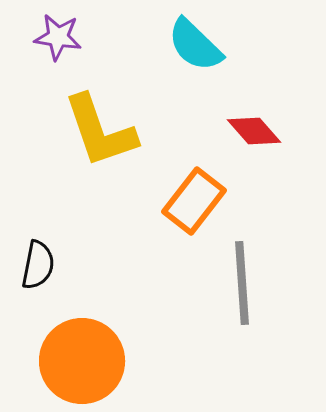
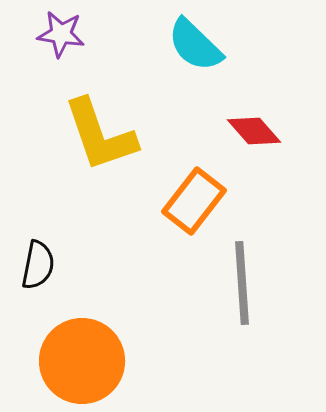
purple star: moved 3 px right, 3 px up
yellow L-shape: moved 4 px down
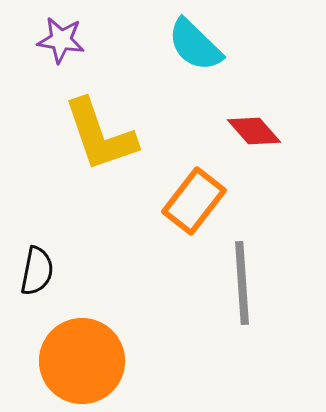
purple star: moved 6 px down
black semicircle: moved 1 px left, 6 px down
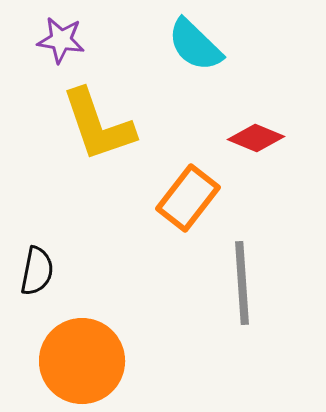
red diamond: moved 2 px right, 7 px down; rotated 26 degrees counterclockwise
yellow L-shape: moved 2 px left, 10 px up
orange rectangle: moved 6 px left, 3 px up
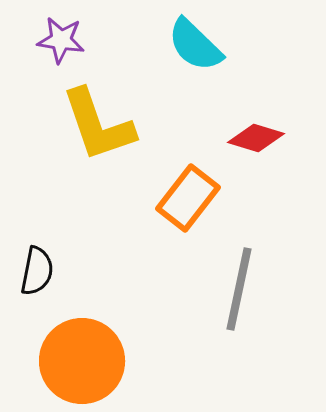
red diamond: rotated 6 degrees counterclockwise
gray line: moved 3 px left, 6 px down; rotated 16 degrees clockwise
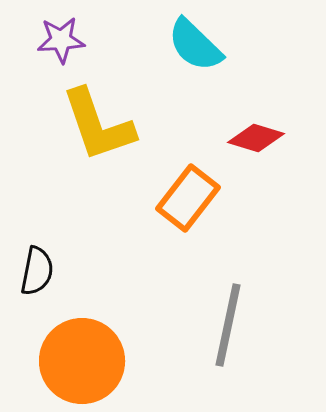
purple star: rotated 12 degrees counterclockwise
gray line: moved 11 px left, 36 px down
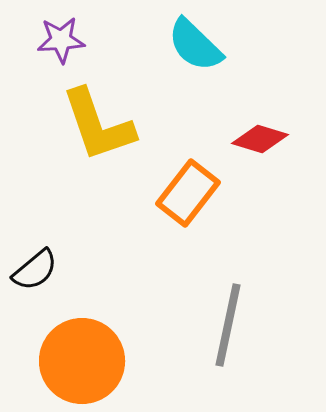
red diamond: moved 4 px right, 1 px down
orange rectangle: moved 5 px up
black semicircle: moved 2 px left, 1 px up; rotated 39 degrees clockwise
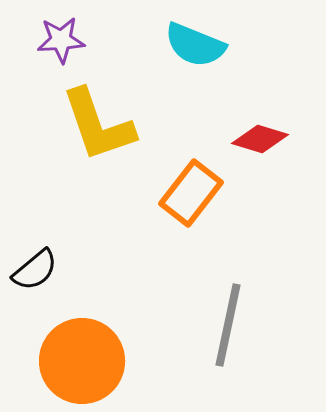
cyan semicircle: rotated 22 degrees counterclockwise
orange rectangle: moved 3 px right
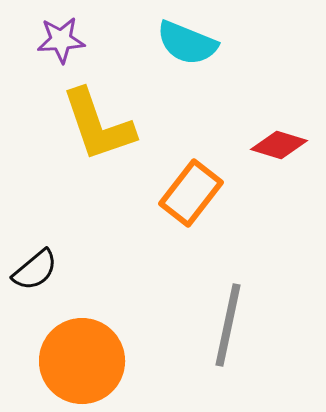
cyan semicircle: moved 8 px left, 2 px up
red diamond: moved 19 px right, 6 px down
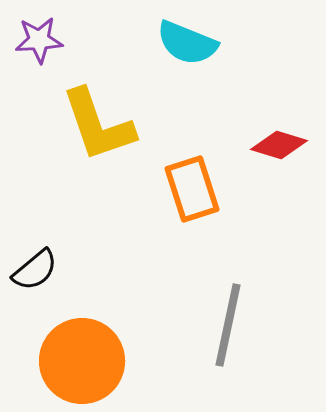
purple star: moved 22 px left
orange rectangle: moved 1 px right, 4 px up; rotated 56 degrees counterclockwise
